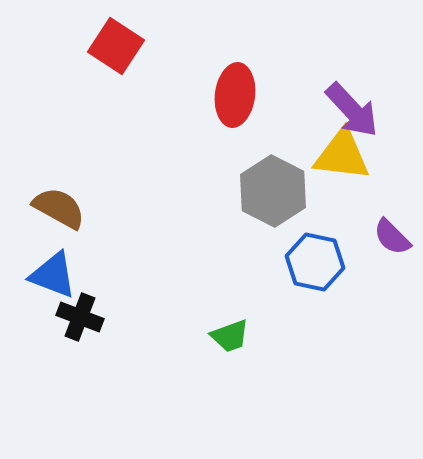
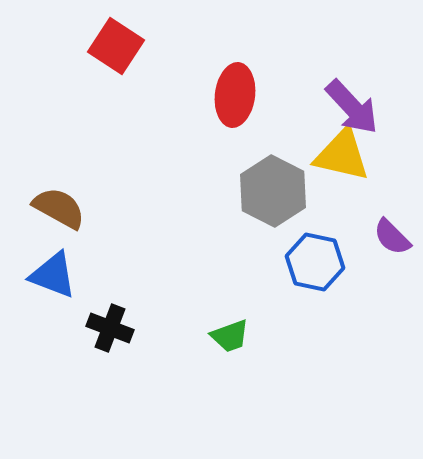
purple arrow: moved 3 px up
yellow triangle: rotated 6 degrees clockwise
black cross: moved 30 px right, 11 px down
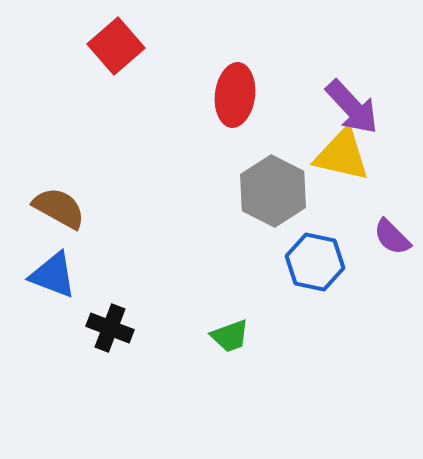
red square: rotated 16 degrees clockwise
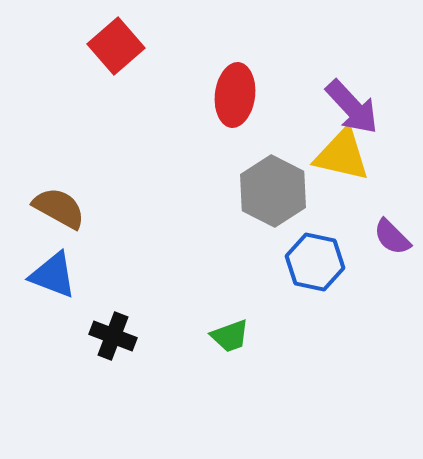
black cross: moved 3 px right, 8 px down
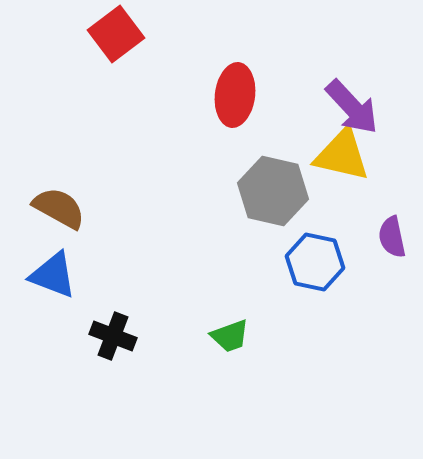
red square: moved 12 px up; rotated 4 degrees clockwise
gray hexagon: rotated 14 degrees counterclockwise
purple semicircle: rotated 33 degrees clockwise
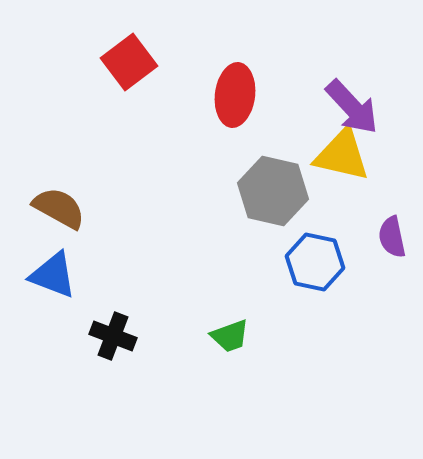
red square: moved 13 px right, 28 px down
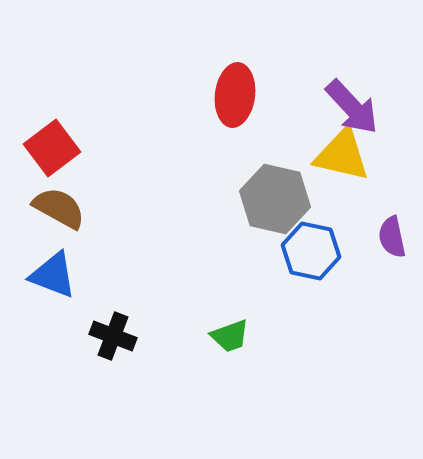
red square: moved 77 px left, 86 px down
gray hexagon: moved 2 px right, 8 px down
blue hexagon: moved 4 px left, 11 px up
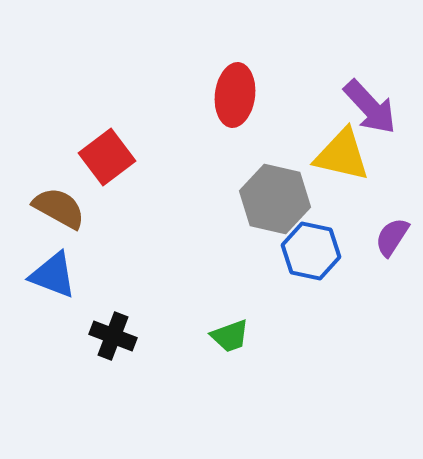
purple arrow: moved 18 px right
red square: moved 55 px right, 9 px down
purple semicircle: rotated 45 degrees clockwise
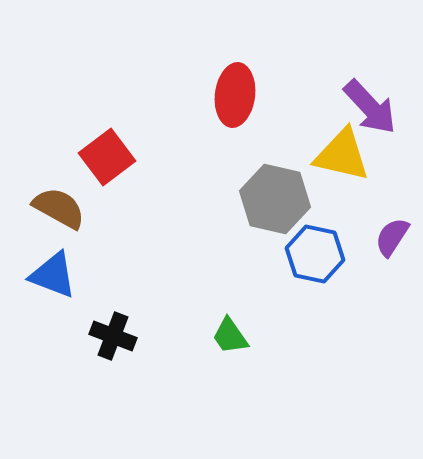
blue hexagon: moved 4 px right, 3 px down
green trapezoid: rotated 75 degrees clockwise
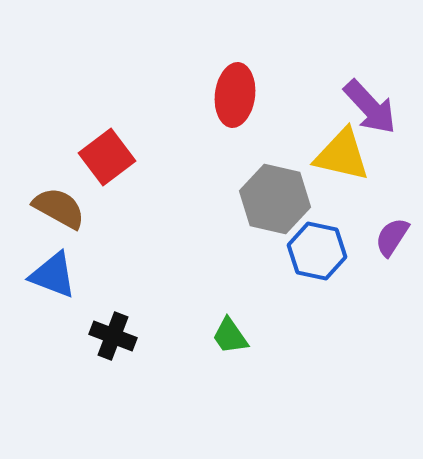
blue hexagon: moved 2 px right, 3 px up
